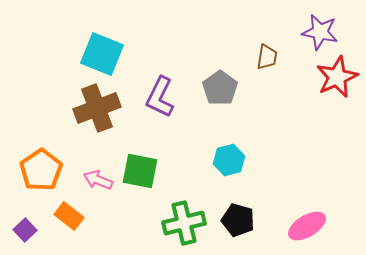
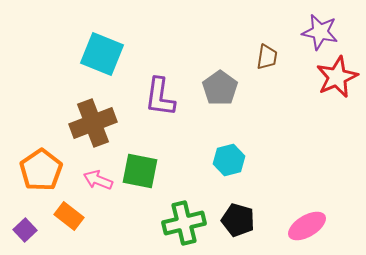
purple L-shape: rotated 18 degrees counterclockwise
brown cross: moved 4 px left, 15 px down
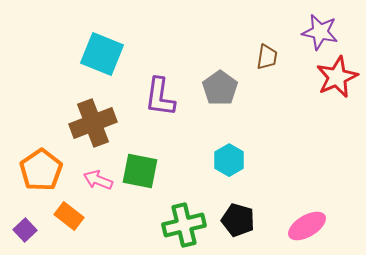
cyan hexagon: rotated 16 degrees counterclockwise
green cross: moved 2 px down
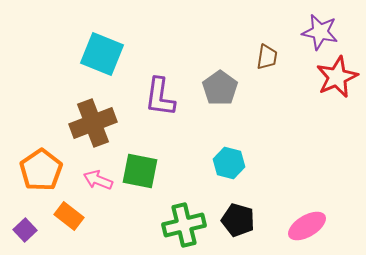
cyan hexagon: moved 3 px down; rotated 16 degrees counterclockwise
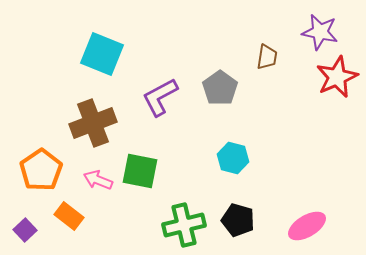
purple L-shape: rotated 54 degrees clockwise
cyan hexagon: moved 4 px right, 5 px up
